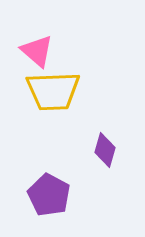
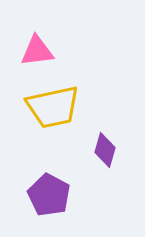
pink triangle: rotated 48 degrees counterclockwise
yellow trapezoid: moved 16 px down; rotated 10 degrees counterclockwise
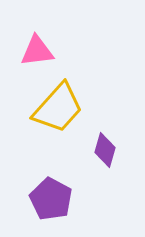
yellow trapezoid: moved 5 px right, 1 px down; rotated 36 degrees counterclockwise
purple pentagon: moved 2 px right, 4 px down
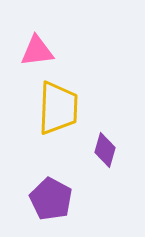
yellow trapezoid: rotated 40 degrees counterclockwise
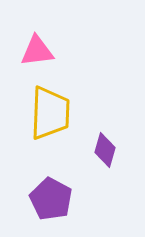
yellow trapezoid: moved 8 px left, 5 px down
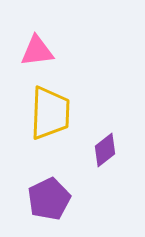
purple diamond: rotated 36 degrees clockwise
purple pentagon: moved 2 px left; rotated 18 degrees clockwise
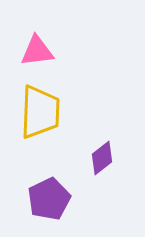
yellow trapezoid: moved 10 px left, 1 px up
purple diamond: moved 3 px left, 8 px down
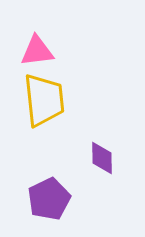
yellow trapezoid: moved 4 px right, 12 px up; rotated 8 degrees counterclockwise
purple diamond: rotated 52 degrees counterclockwise
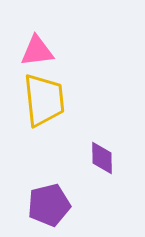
purple pentagon: moved 6 px down; rotated 12 degrees clockwise
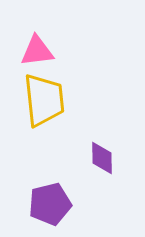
purple pentagon: moved 1 px right, 1 px up
